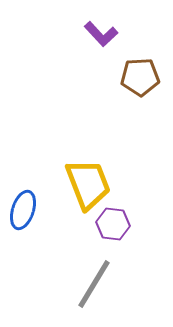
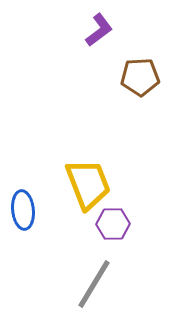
purple L-shape: moved 2 px left, 4 px up; rotated 84 degrees counterclockwise
blue ellipse: rotated 24 degrees counterclockwise
purple hexagon: rotated 8 degrees counterclockwise
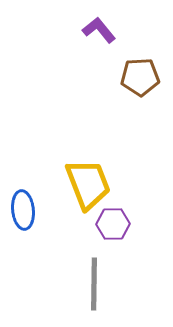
purple L-shape: rotated 92 degrees counterclockwise
gray line: rotated 30 degrees counterclockwise
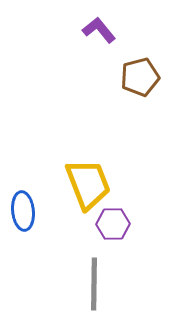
brown pentagon: rotated 12 degrees counterclockwise
blue ellipse: moved 1 px down
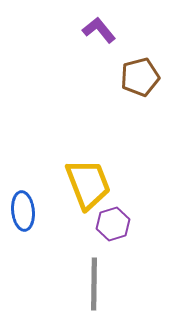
purple hexagon: rotated 16 degrees counterclockwise
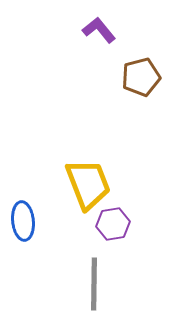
brown pentagon: moved 1 px right
blue ellipse: moved 10 px down
purple hexagon: rotated 8 degrees clockwise
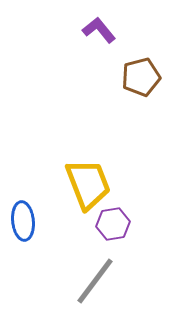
gray line: moved 1 px right, 3 px up; rotated 36 degrees clockwise
